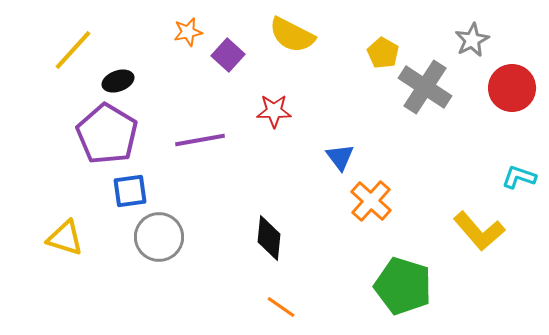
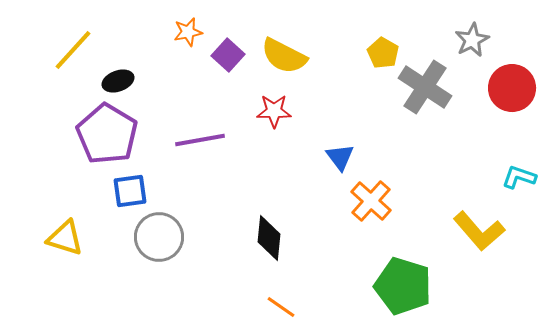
yellow semicircle: moved 8 px left, 21 px down
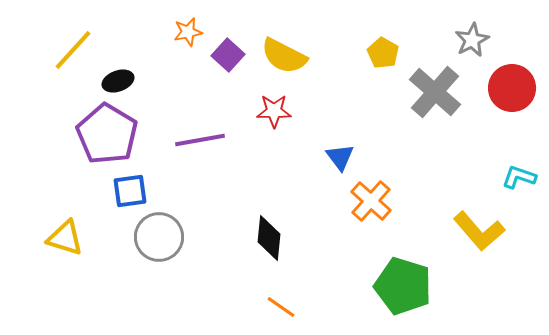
gray cross: moved 10 px right, 5 px down; rotated 8 degrees clockwise
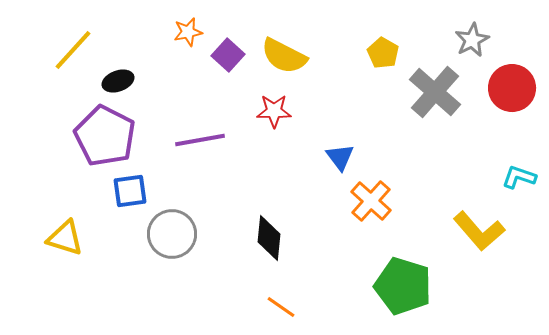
purple pentagon: moved 2 px left, 2 px down; rotated 4 degrees counterclockwise
gray circle: moved 13 px right, 3 px up
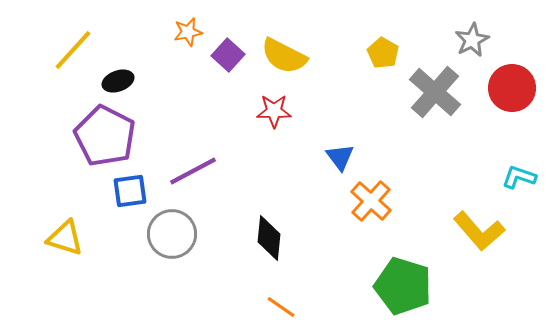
purple line: moved 7 px left, 31 px down; rotated 18 degrees counterclockwise
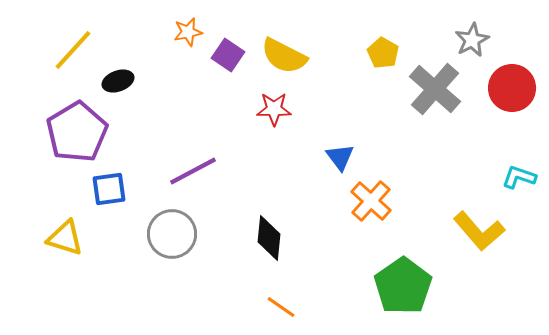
purple square: rotated 8 degrees counterclockwise
gray cross: moved 3 px up
red star: moved 2 px up
purple pentagon: moved 28 px left, 4 px up; rotated 14 degrees clockwise
blue square: moved 21 px left, 2 px up
green pentagon: rotated 20 degrees clockwise
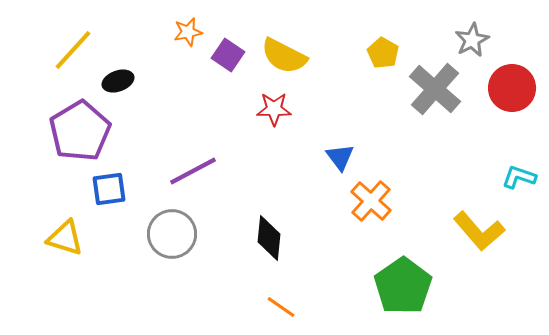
purple pentagon: moved 3 px right, 1 px up
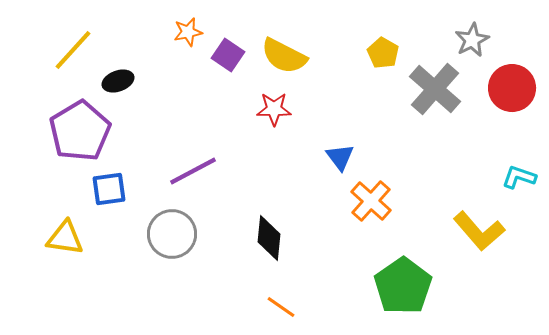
yellow triangle: rotated 9 degrees counterclockwise
